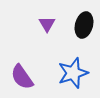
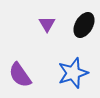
black ellipse: rotated 15 degrees clockwise
purple semicircle: moved 2 px left, 2 px up
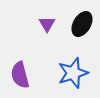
black ellipse: moved 2 px left, 1 px up
purple semicircle: rotated 20 degrees clockwise
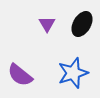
purple semicircle: rotated 36 degrees counterclockwise
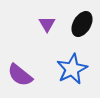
blue star: moved 1 px left, 4 px up; rotated 8 degrees counterclockwise
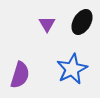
black ellipse: moved 2 px up
purple semicircle: rotated 112 degrees counterclockwise
